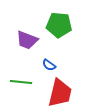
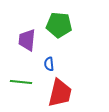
purple trapezoid: rotated 75 degrees clockwise
blue semicircle: moved 1 px up; rotated 48 degrees clockwise
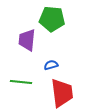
green pentagon: moved 7 px left, 6 px up
blue semicircle: moved 2 px right, 1 px down; rotated 80 degrees clockwise
red trapezoid: moved 2 px right; rotated 20 degrees counterclockwise
